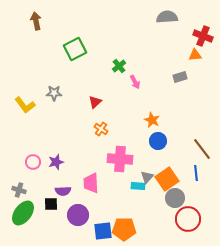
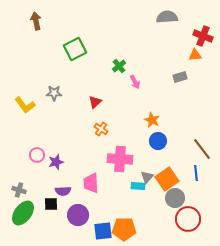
pink circle: moved 4 px right, 7 px up
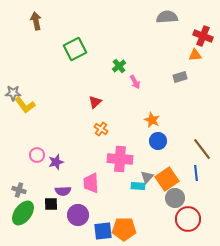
gray star: moved 41 px left
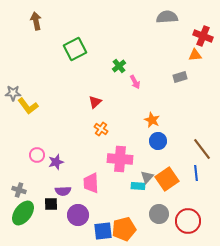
yellow L-shape: moved 3 px right, 1 px down
gray circle: moved 16 px left, 16 px down
red circle: moved 2 px down
orange pentagon: rotated 15 degrees counterclockwise
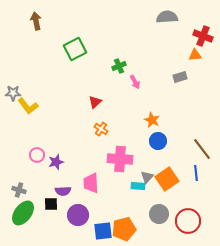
green cross: rotated 16 degrees clockwise
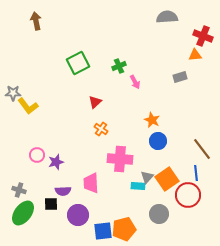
green square: moved 3 px right, 14 px down
red circle: moved 26 px up
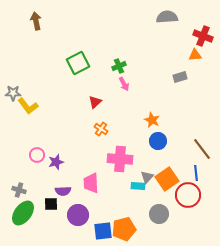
pink arrow: moved 11 px left, 2 px down
